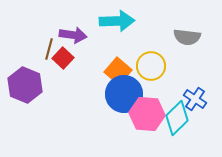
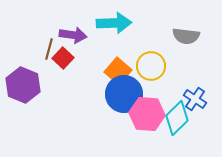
cyan arrow: moved 3 px left, 2 px down
gray semicircle: moved 1 px left, 1 px up
purple hexagon: moved 2 px left
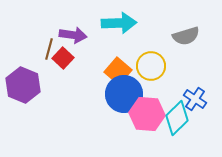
cyan arrow: moved 5 px right
gray semicircle: rotated 24 degrees counterclockwise
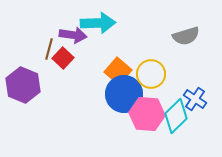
cyan arrow: moved 21 px left
yellow circle: moved 8 px down
cyan diamond: moved 1 px left, 2 px up
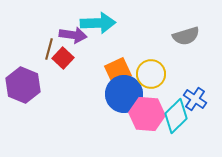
orange square: rotated 24 degrees clockwise
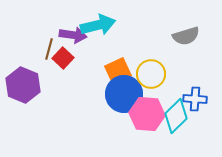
cyan arrow: moved 2 px down; rotated 12 degrees counterclockwise
blue cross: rotated 30 degrees counterclockwise
